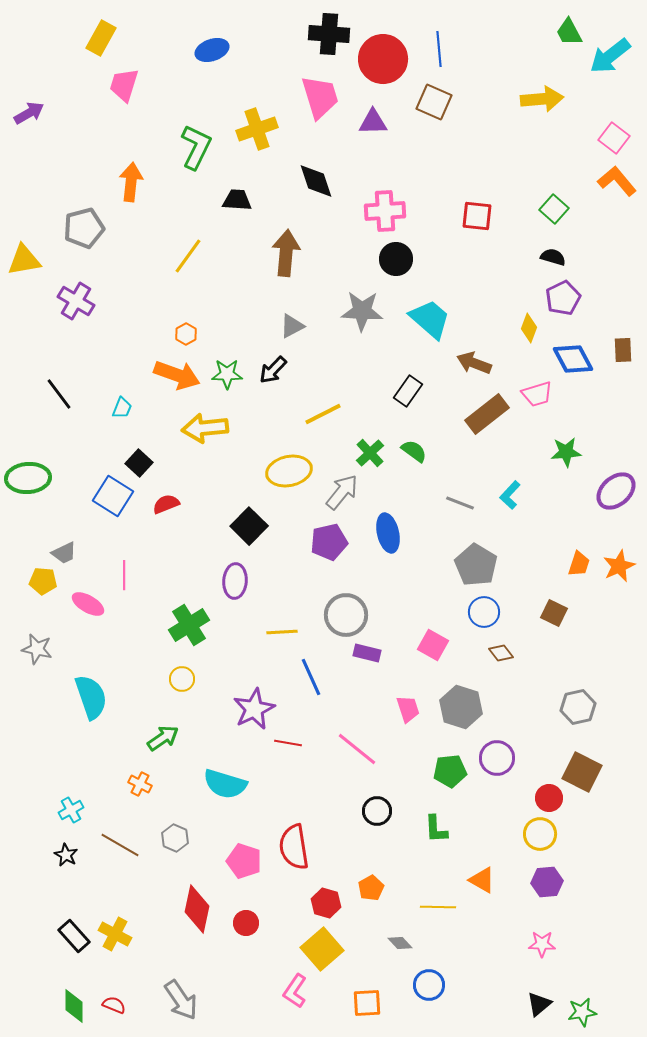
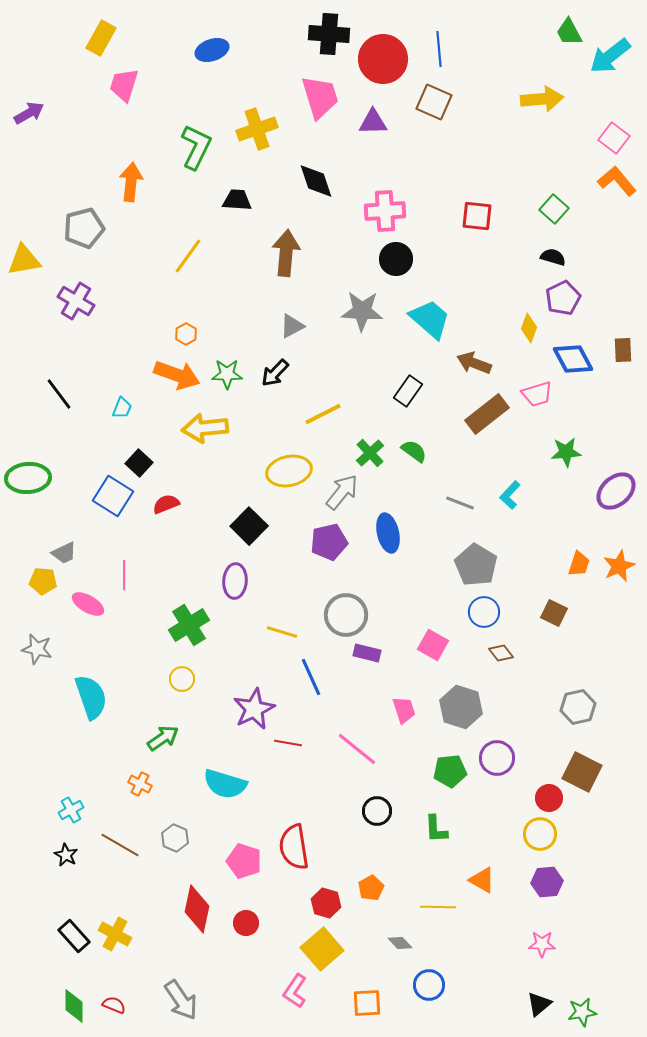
black arrow at (273, 370): moved 2 px right, 3 px down
yellow line at (282, 632): rotated 20 degrees clockwise
pink trapezoid at (408, 709): moved 4 px left, 1 px down
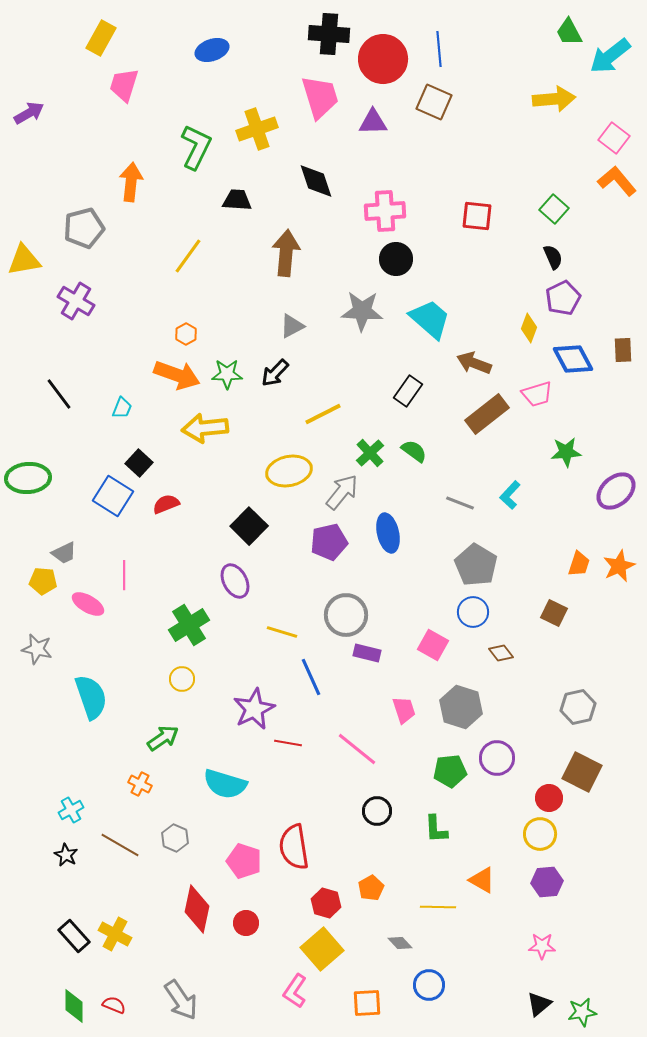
yellow arrow at (542, 99): moved 12 px right
black semicircle at (553, 257): rotated 50 degrees clockwise
purple ellipse at (235, 581): rotated 32 degrees counterclockwise
blue circle at (484, 612): moved 11 px left
pink star at (542, 944): moved 2 px down
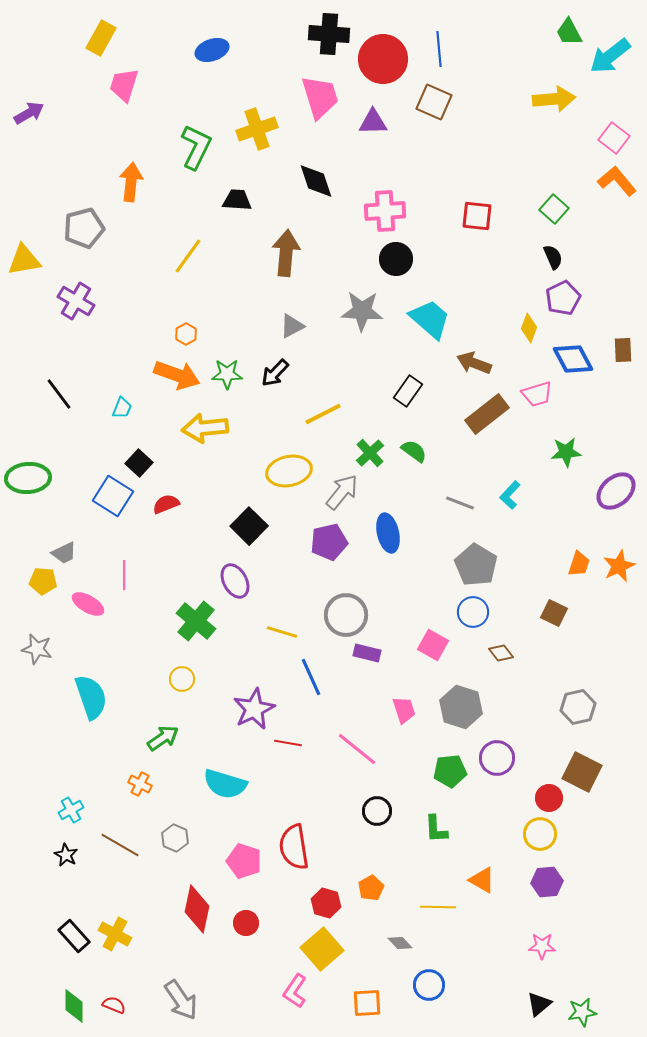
green cross at (189, 625): moved 7 px right, 4 px up; rotated 18 degrees counterclockwise
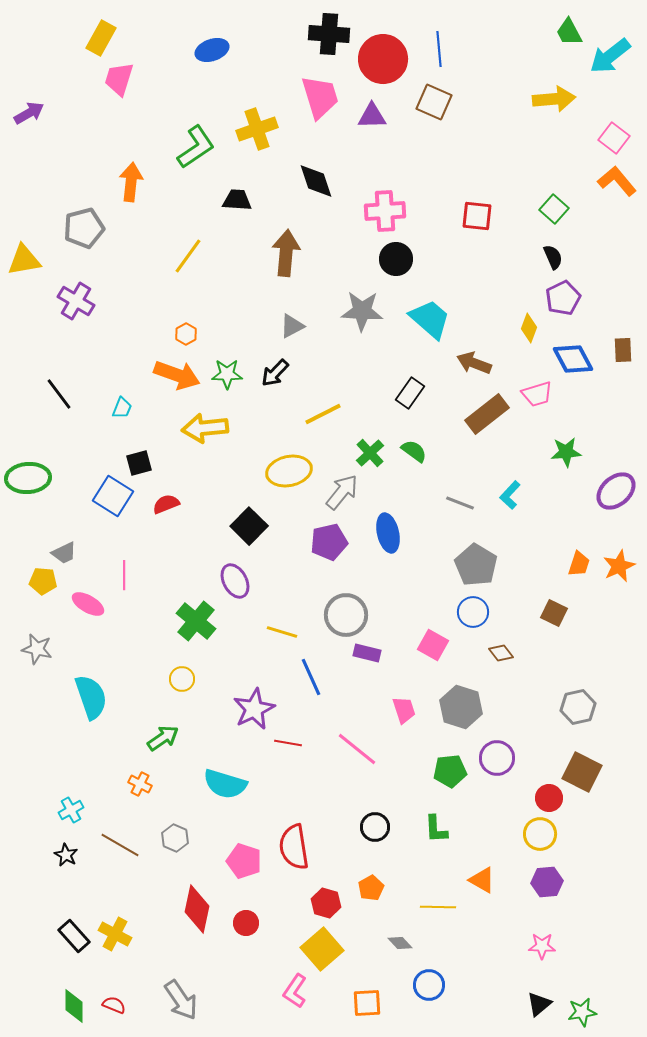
pink trapezoid at (124, 85): moved 5 px left, 6 px up
purple triangle at (373, 122): moved 1 px left, 6 px up
green L-shape at (196, 147): rotated 30 degrees clockwise
black rectangle at (408, 391): moved 2 px right, 2 px down
black square at (139, 463): rotated 32 degrees clockwise
black circle at (377, 811): moved 2 px left, 16 px down
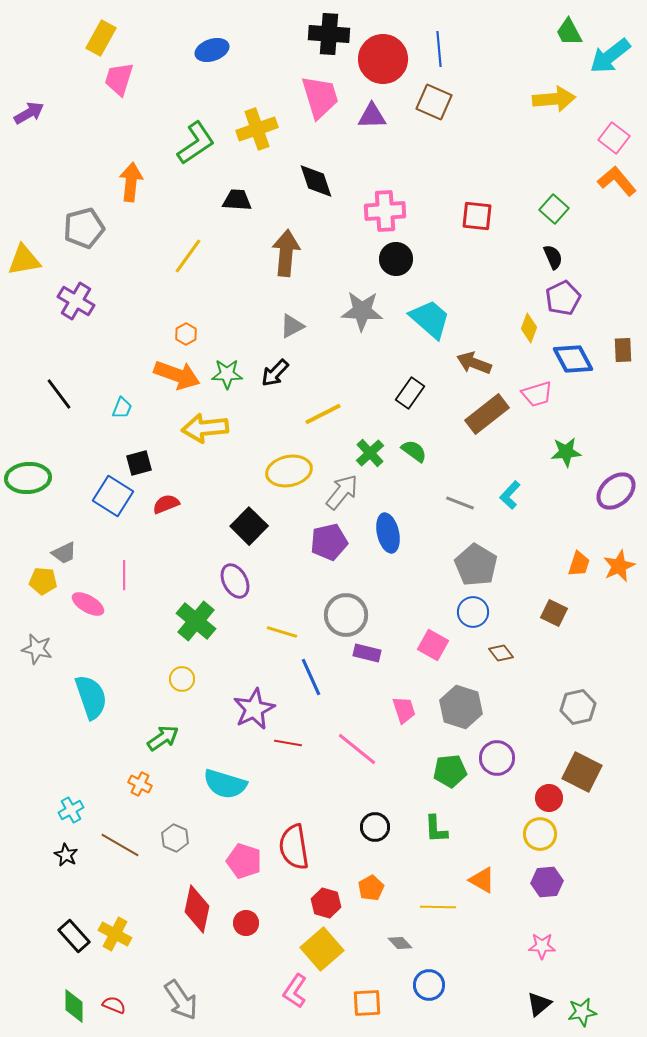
green L-shape at (196, 147): moved 4 px up
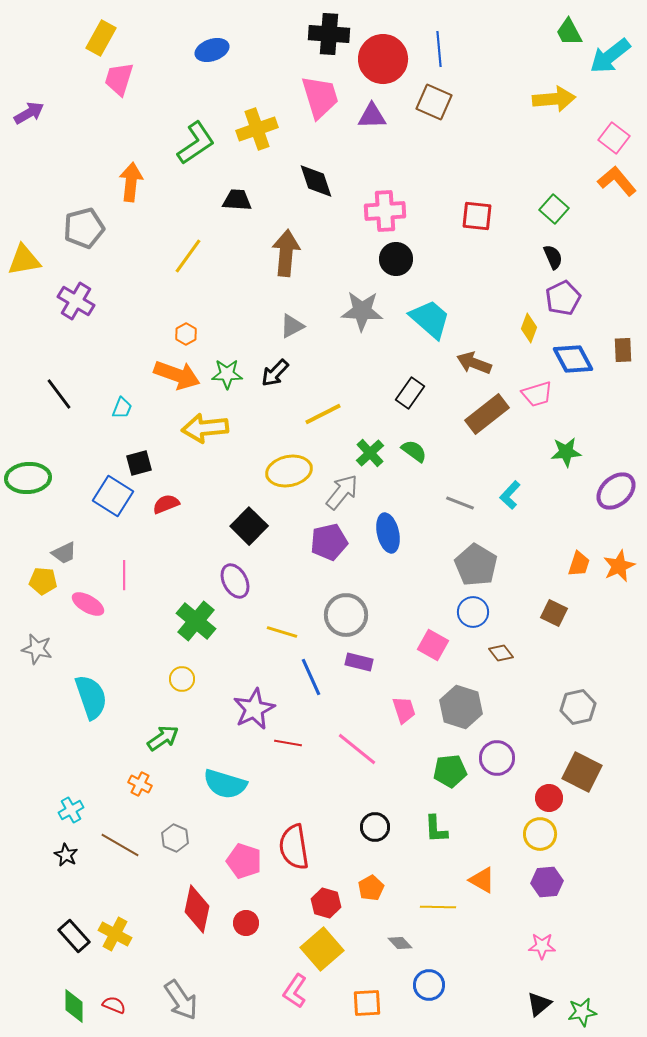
purple rectangle at (367, 653): moved 8 px left, 9 px down
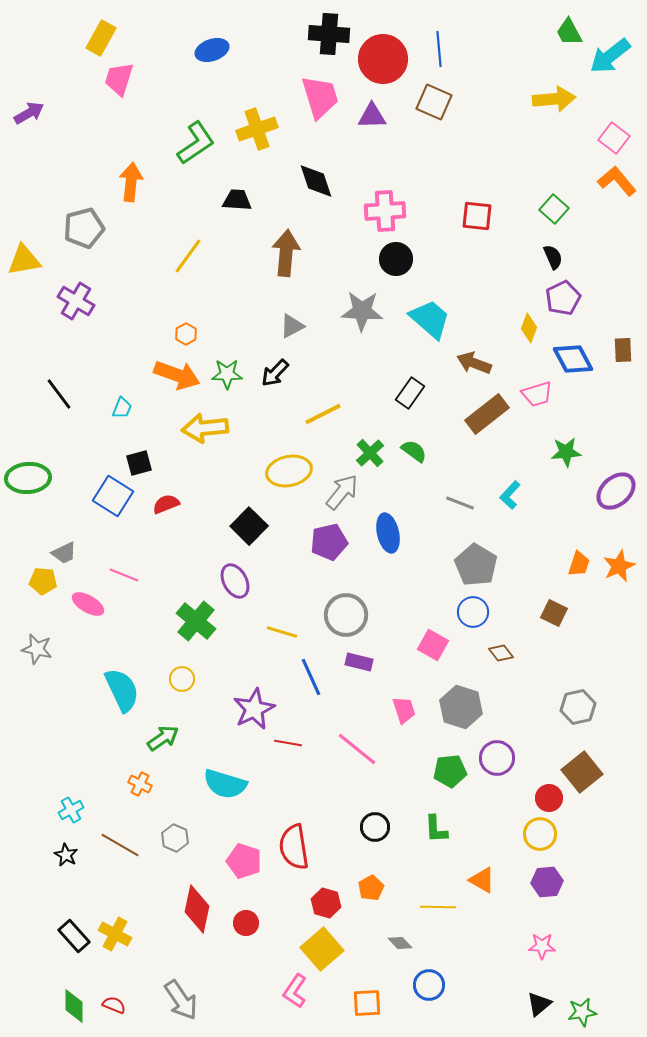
pink line at (124, 575): rotated 68 degrees counterclockwise
cyan semicircle at (91, 697): moved 31 px right, 7 px up; rotated 6 degrees counterclockwise
brown square at (582, 772): rotated 24 degrees clockwise
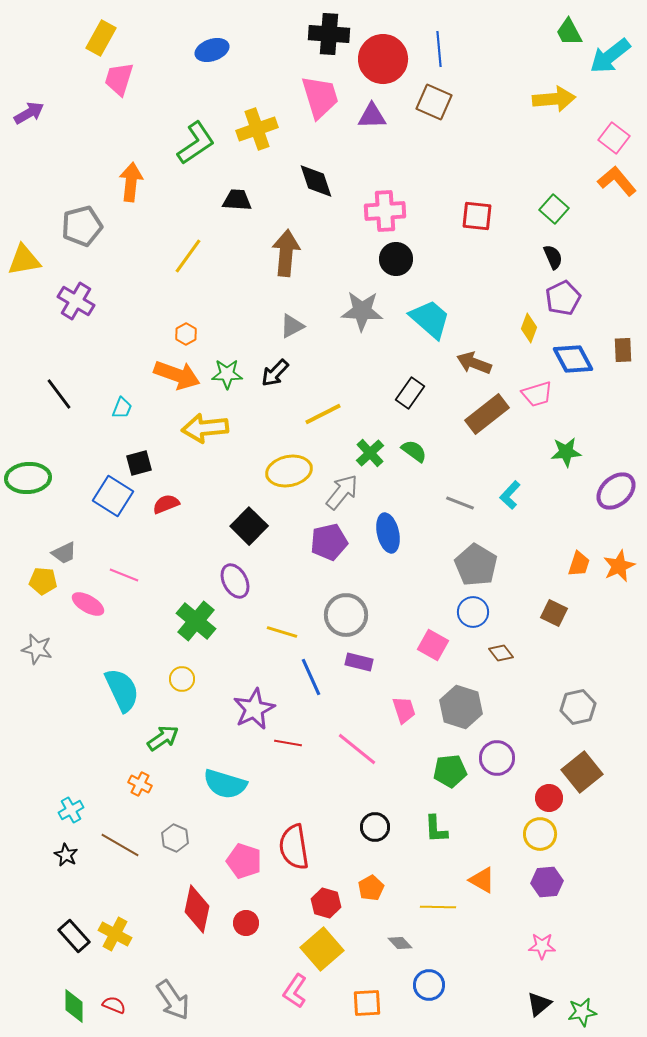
gray pentagon at (84, 228): moved 2 px left, 2 px up
gray arrow at (181, 1000): moved 8 px left
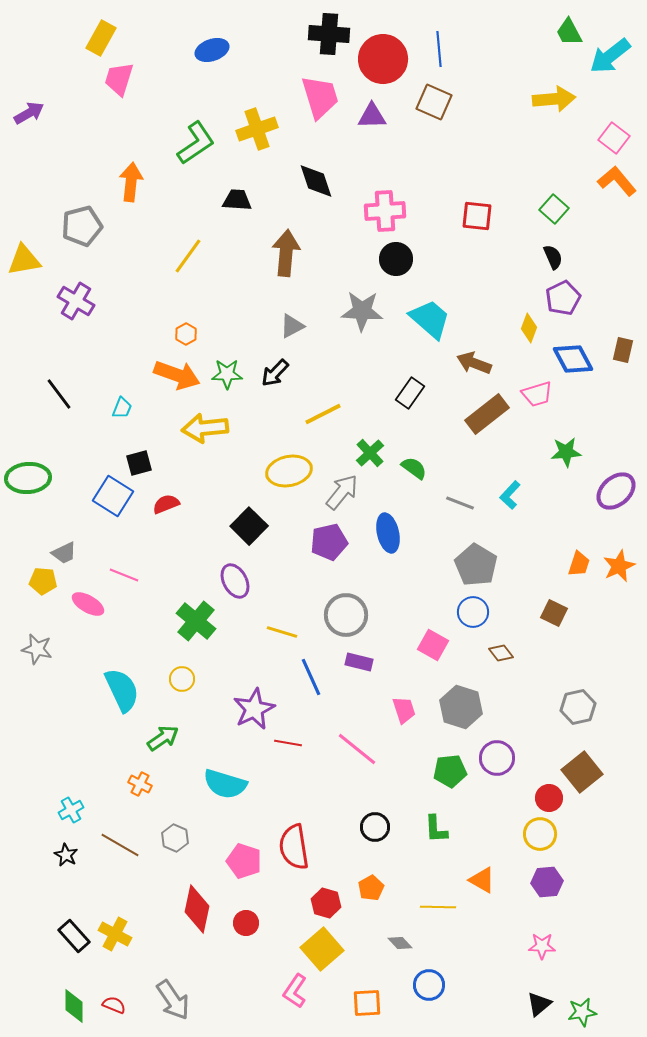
brown rectangle at (623, 350): rotated 15 degrees clockwise
green semicircle at (414, 451): moved 17 px down
